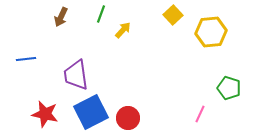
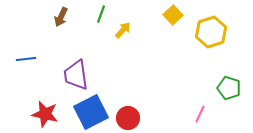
yellow hexagon: rotated 12 degrees counterclockwise
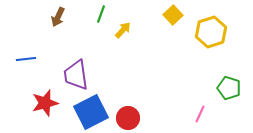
brown arrow: moved 3 px left
red star: moved 11 px up; rotated 28 degrees counterclockwise
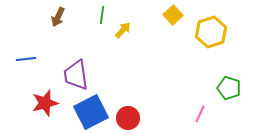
green line: moved 1 px right, 1 px down; rotated 12 degrees counterclockwise
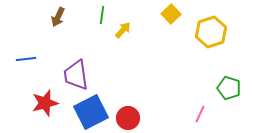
yellow square: moved 2 px left, 1 px up
